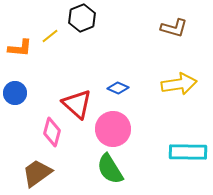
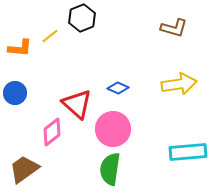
pink diamond: rotated 36 degrees clockwise
cyan rectangle: rotated 6 degrees counterclockwise
green semicircle: rotated 40 degrees clockwise
brown trapezoid: moved 13 px left, 4 px up
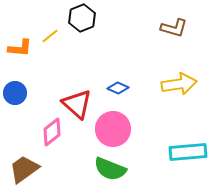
green semicircle: rotated 76 degrees counterclockwise
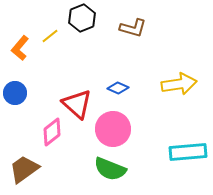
brown L-shape: moved 41 px left
orange L-shape: rotated 125 degrees clockwise
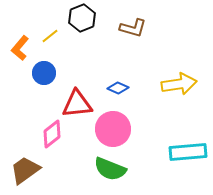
blue circle: moved 29 px right, 20 px up
red triangle: rotated 48 degrees counterclockwise
pink diamond: moved 2 px down
brown trapezoid: moved 1 px right, 1 px down
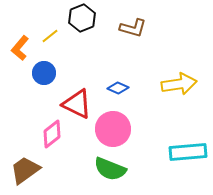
red triangle: rotated 32 degrees clockwise
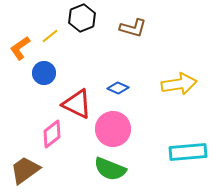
orange L-shape: rotated 15 degrees clockwise
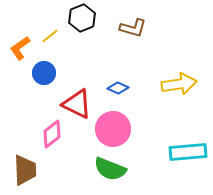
brown trapezoid: rotated 124 degrees clockwise
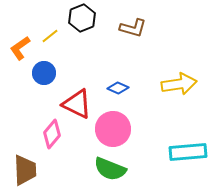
pink diamond: rotated 12 degrees counterclockwise
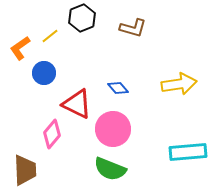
blue diamond: rotated 25 degrees clockwise
